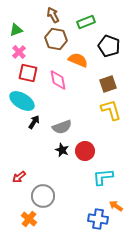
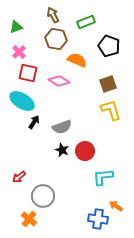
green triangle: moved 3 px up
orange semicircle: moved 1 px left
pink diamond: moved 1 px right, 1 px down; rotated 45 degrees counterclockwise
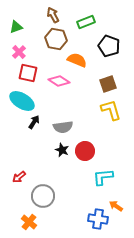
gray semicircle: moved 1 px right; rotated 12 degrees clockwise
orange cross: moved 3 px down
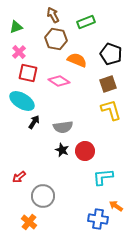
black pentagon: moved 2 px right, 8 px down
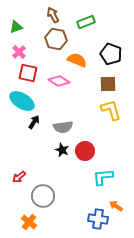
brown square: rotated 18 degrees clockwise
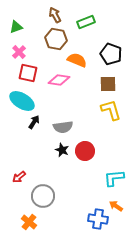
brown arrow: moved 2 px right
pink diamond: moved 1 px up; rotated 25 degrees counterclockwise
cyan L-shape: moved 11 px right, 1 px down
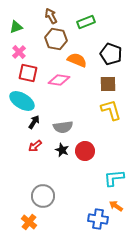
brown arrow: moved 4 px left, 1 px down
red arrow: moved 16 px right, 31 px up
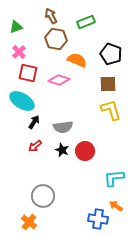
pink diamond: rotated 10 degrees clockwise
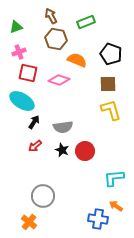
pink cross: rotated 24 degrees clockwise
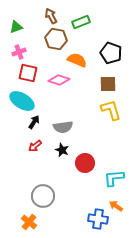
green rectangle: moved 5 px left
black pentagon: moved 1 px up
red circle: moved 12 px down
